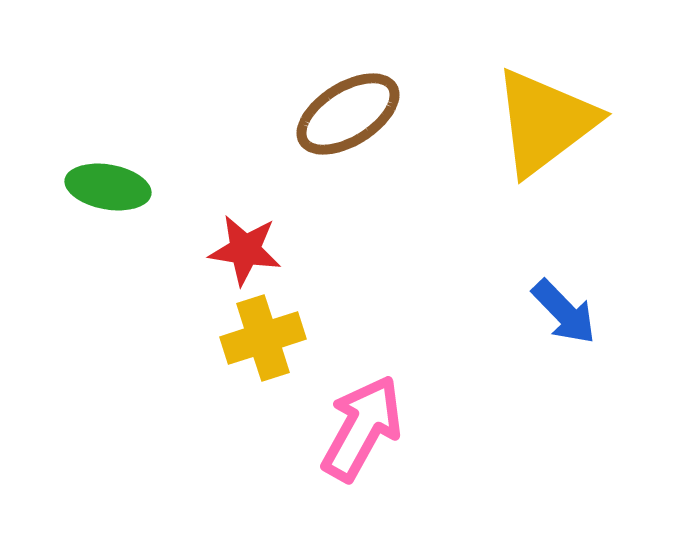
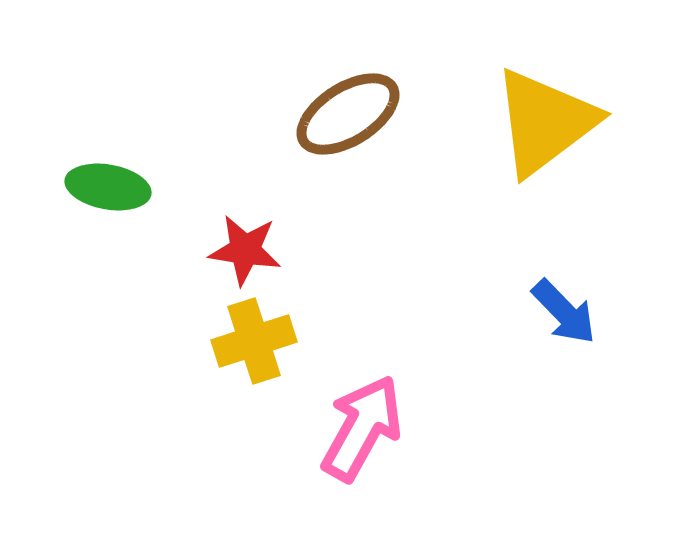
yellow cross: moved 9 px left, 3 px down
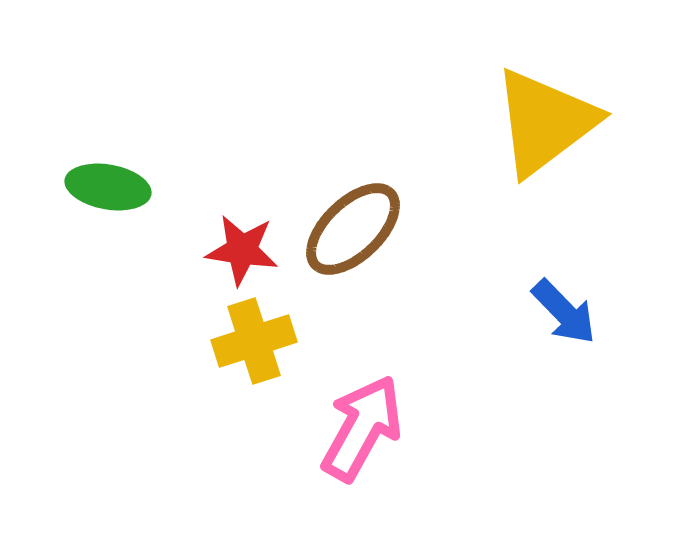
brown ellipse: moved 5 px right, 115 px down; rotated 12 degrees counterclockwise
red star: moved 3 px left
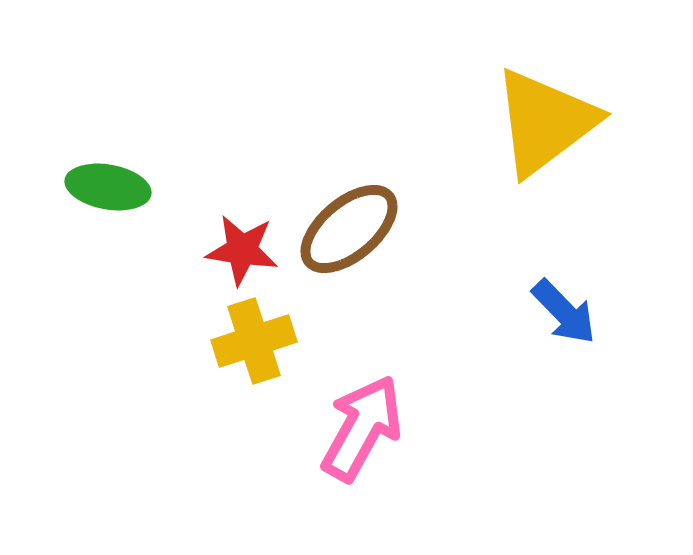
brown ellipse: moved 4 px left; rotated 4 degrees clockwise
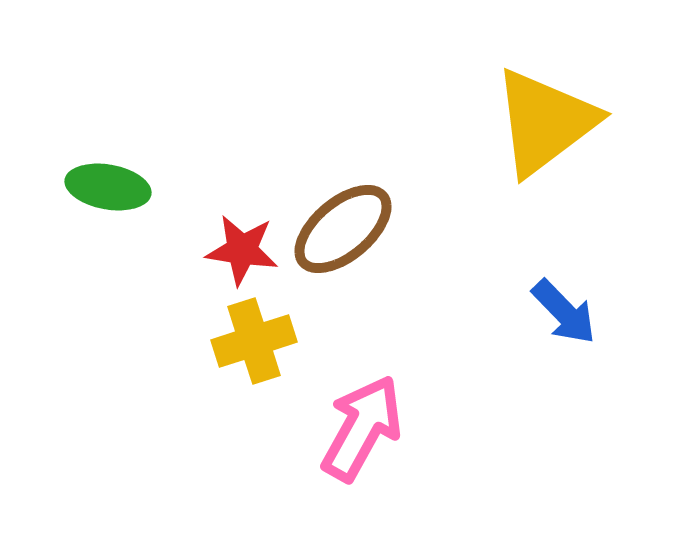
brown ellipse: moved 6 px left
